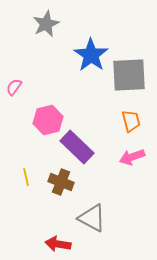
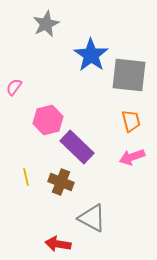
gray square: rotated 9 degrees clockwise
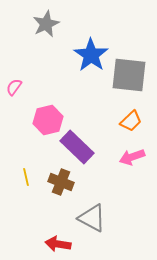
orange trapezoid: rotated 60 degrees clockwise
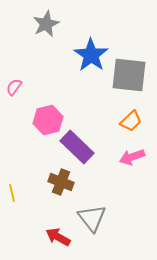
yellow line: moved 14 px left, 16 px down
gray triangle: rotated 24 degrees clockwise
red arrow: moved 7 px up; rotated 20 degrees clockwise
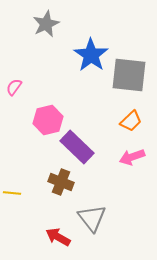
yellow line: rotated 72 degrees counterclockwise
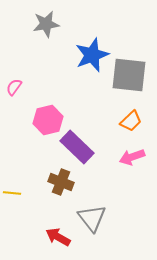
gray star: rotated 16 degrees clockwise
blue star: moved 1 px right; rotated 16 degrees clockwise
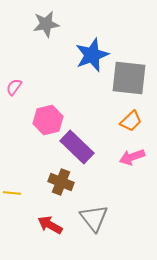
gray square: moved 3 px down
gray triangle: moved 2 px right
red arrow: moved 8 px left, 12 px up
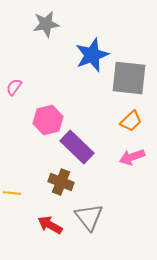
gray triangle: moved 5 px left, 1 px up
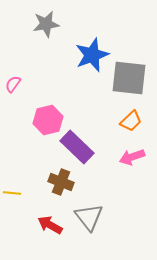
pink semicircle: moved 1 px left, 3 px up
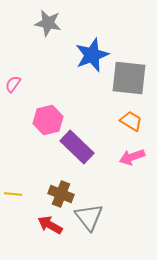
gray star: moved 2 px right, 1 px up; rotated 20 degrees clockwise
orange trapezoid: rotated 105 degrees counterclockwise
brown cross: moved 12 px down
yellow line: moved 1 px right, 1 px down
